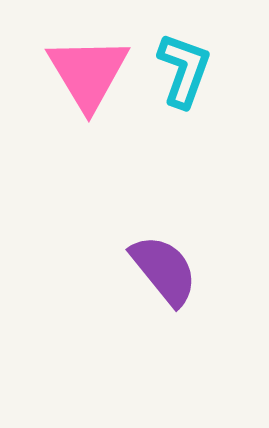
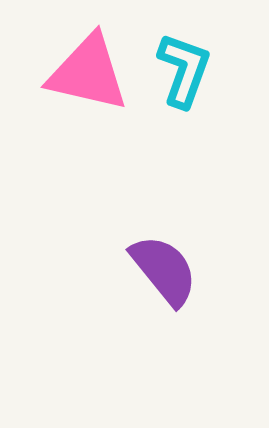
pink triangle: rotated 46 degrees counterclockwise
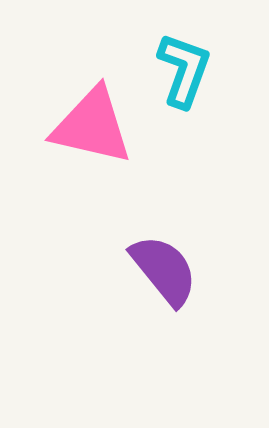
pink triangle: moved 4 px right, 53 px down
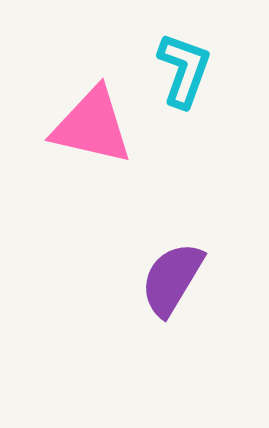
purple semicircle: moved 8 px right, 9 px down; rotated 110 degrees counterclockwise
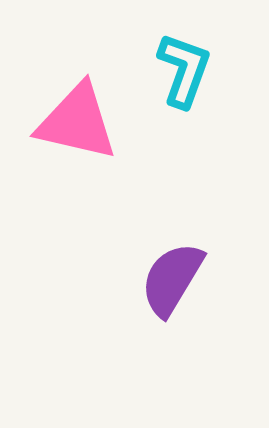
pink triangle: moved 15 px left, 4 px up
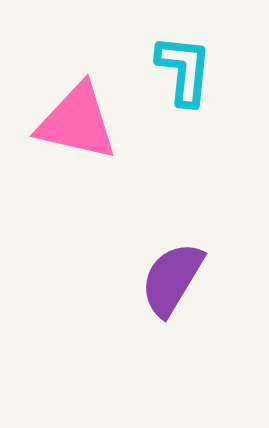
cyan L-shape: rotated 14 degrees counterclockwise
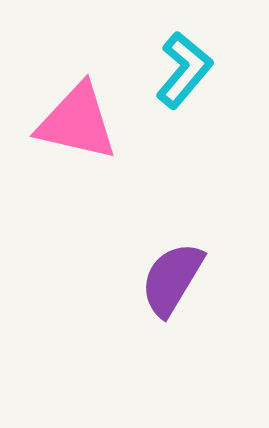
cyan L-shape: rotated 34 degrees clockwise
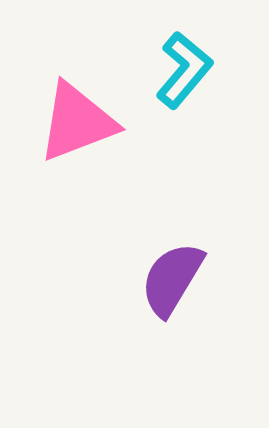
pink triangle: rotated 34 degrees counterclockwise
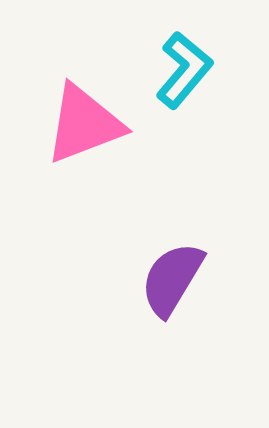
pink triangle: moved 7 px right, 2 px down
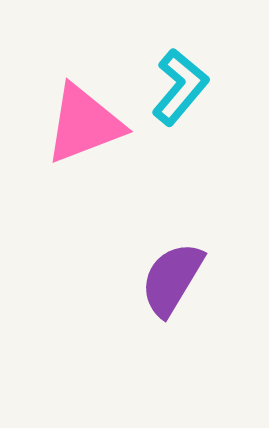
cyan L-shape: moved 4 px left, 17 px down
